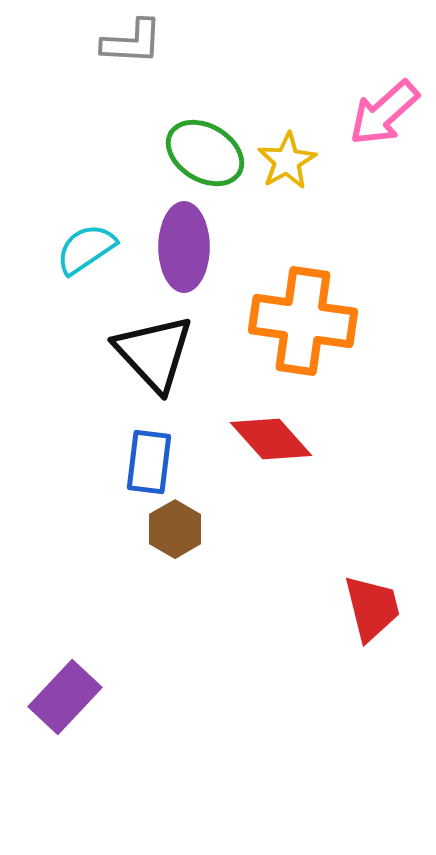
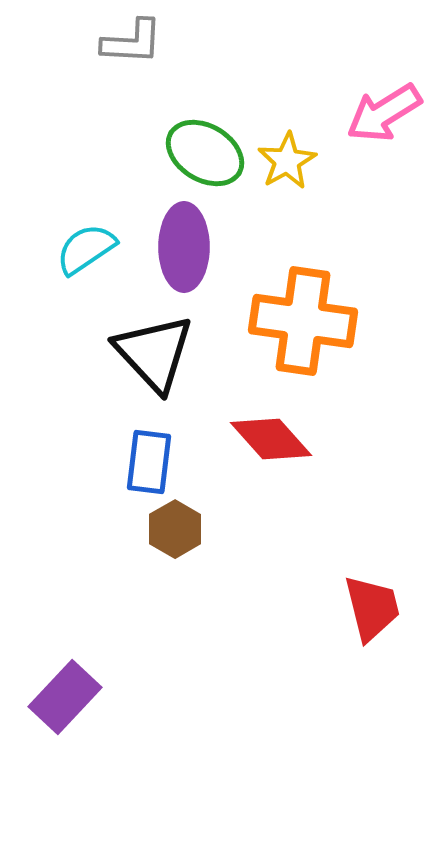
pink arrow: rotated 10 degrees clockwise
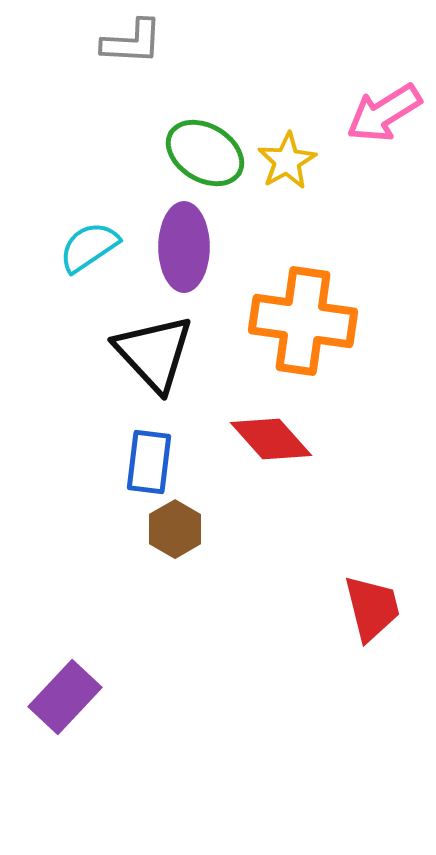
cyan semicircle: moved 3 px right, 2 px up
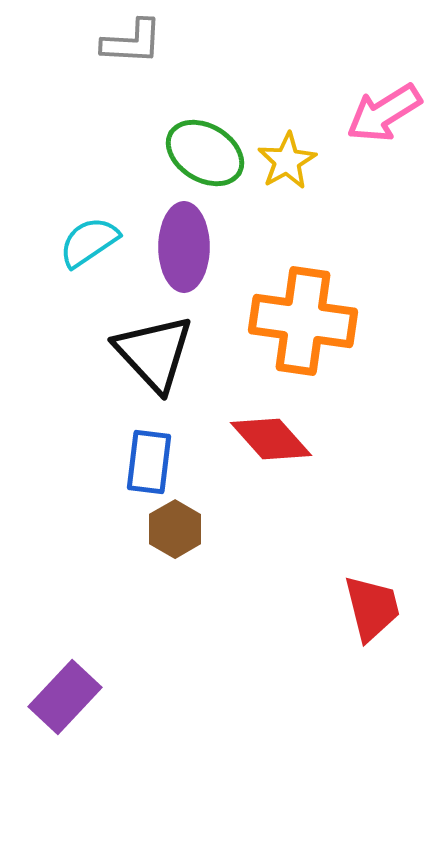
cyan semicircle: moved 5 px up
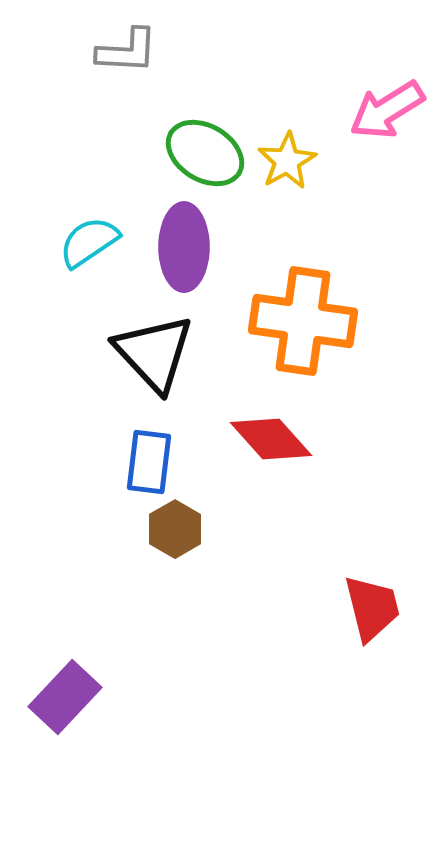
gray L-shape: moved 5 px left, 9 px down
pink arrow: moved 3 px right, 3 px up
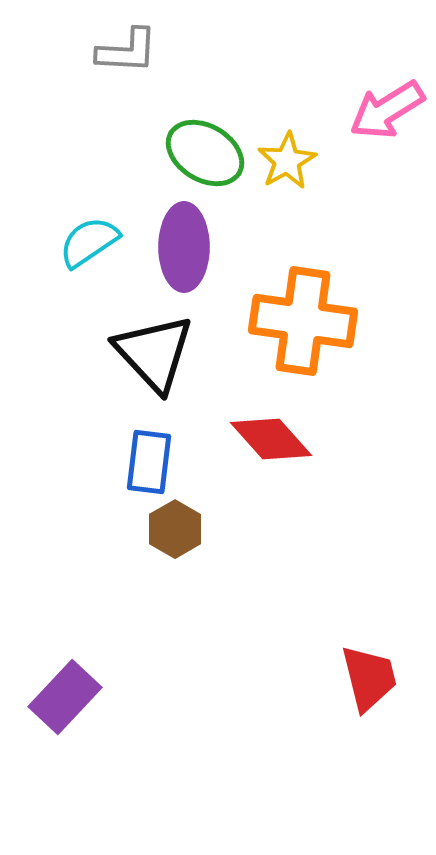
red trapezoid: moved 3 px left, 70 px down
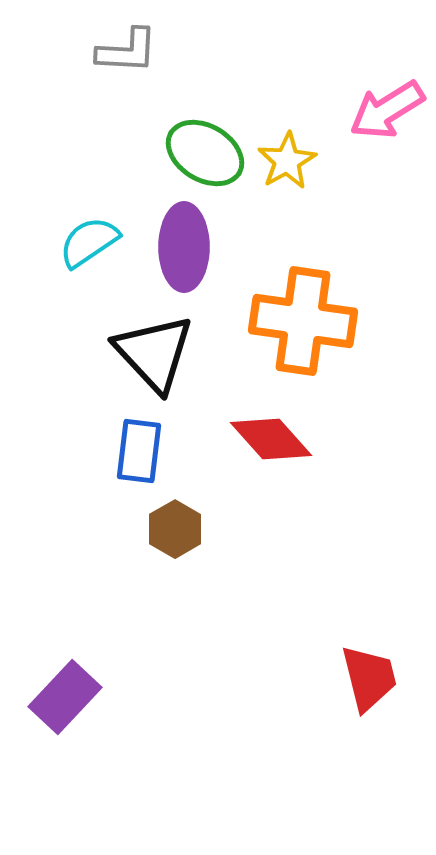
blue rectangle: moved 10 px left, 11 px up
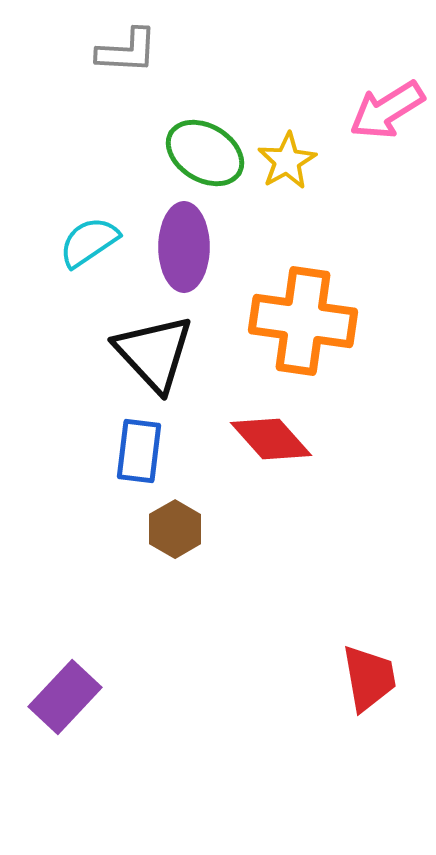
red trapezoid: rotated 4 degrees clockwise
